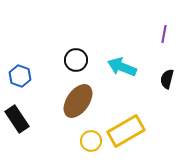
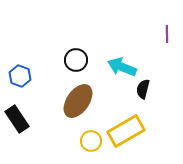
purple line: moved 3 px right; rotated 12 degrees counterclockwise
black semicircle: moved 24 px left, 10 px down
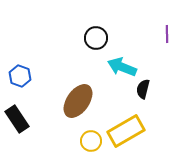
black circle: moved 20 px right, 22 px up
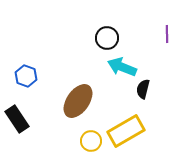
black circle: moved 11 px right
blue hexagon: moved 6 px right
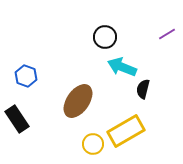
purple line: rotated 60 degrees clockwise
black circle: moved 2 px left, 1 px up
yellow circle: moved 2 px right, 3 px down
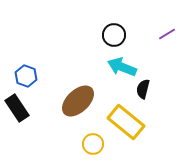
black circle: moved 9 px right, 2 px up
brown ellipse: rotated 12 degrees clockwise
black rectangle: moved 11 px up
yellow rectangle: moved 9 px up; rotated 69 degrees clockwise
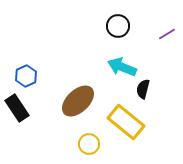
black circle: moved 4 px right, 9 px up
blue hexagon: rotated 15 degrees clockwise
yellow circle: moved 4 px left
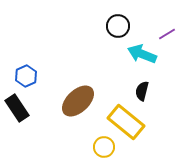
cyan arrow: moved 20 px right, 13 px up
black semicircle: moved 1 px left, 2 px down
yellow circle: moved 15 px right, 3 px down
